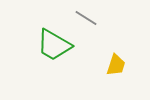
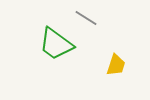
green trapezoid: moved 2 px right, 1 px up; rotated 6 degrees clockwise
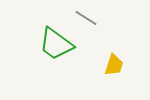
yellow trapezoid: moved 2 px left
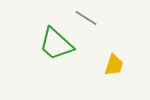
green trapezoid: rotated 6 degrees clockwise
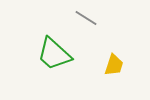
green trapezoid: moved 2 px left, 10 px down
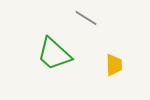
yellow trapezoid: rotated 20 degrees counterclockwise
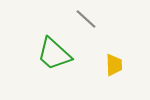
gray line: moved 1 px down; rotated 10 degrees clockwise
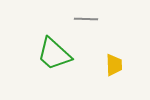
gray line: rotated 40 degrees counterclockwise
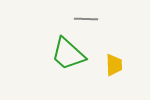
green trapezoid: moved 14 px right
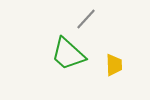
gray line: rotated 50 degrees counterclockwise
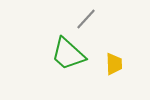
yellow trapezoid: moved 1 px up
